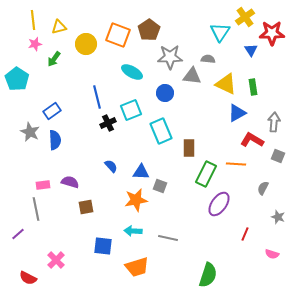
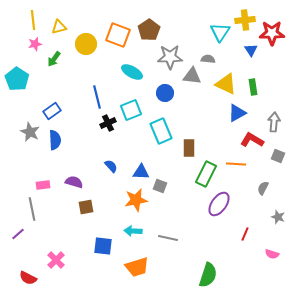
yellow cross at (245, 17): moved 3 px down; rotated 30 degrees clockwise
purple semicircle at (70, 182): moved 4 px right
gray line at (36, 209): moved 4 px left
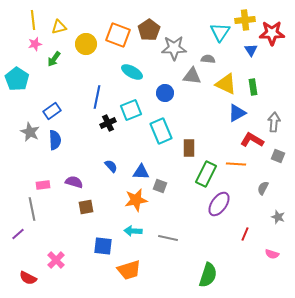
gray star at (170, 57): moved 4 px right, 9 px up
blue line at (97, 97): rotated 25 degrees clockwise
orange trapezoid at (137, 267): moved 8 px left, 3 px down
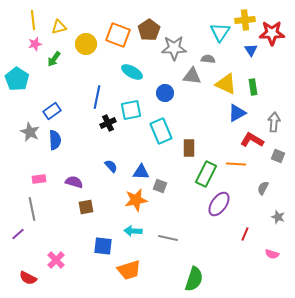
cyan square at (131, 110): rotated 10 degrees clockwise
pink rectangle at (43, 185): moved 4 px left, 6 px up
green semicircle at (208, 275): moved 14 px left, 4 px down
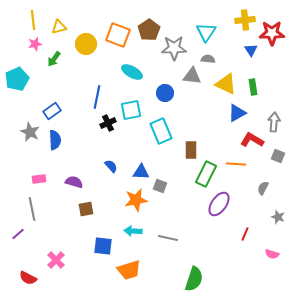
cyan triangle at (220, 32): moved 14 px left
cyan pentagon at (17, 79): rotated 15 degrees clockwise
brown rectangle at (189, 148): moved 2 px right, 2 px down
brown square at (86, 207): moved 2 px down
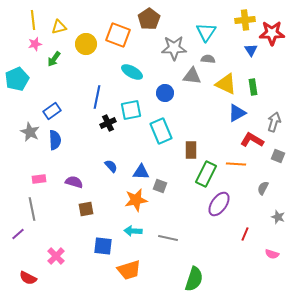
brown pentagon at (149, 30): moved 11 px up
gray arrow at (274, 122): rotated 12 degrees clockwise
pink cross at (56, 260): moved 4 px up
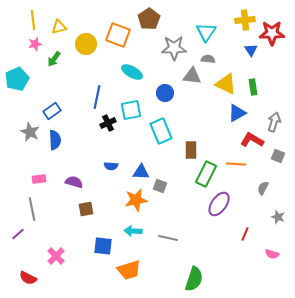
blue semicircle at (111, 166): rotated 136 degrees clockwise
